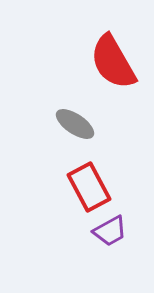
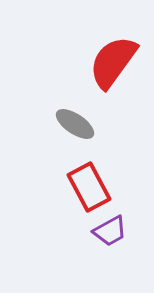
red semicircle: rotated 66 degrees clockwise
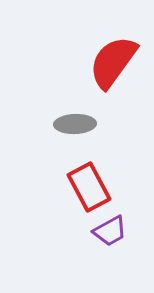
gray ellipse: rotated 36 degrees counterclockwise
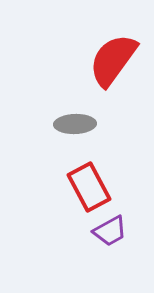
red semicircle: moved 2 px up
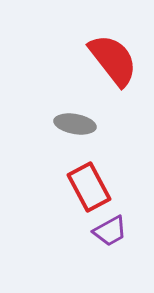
red semicircle: rotated 106 degrees clockwise
gray ellipse: rotated 12 degrees clockwise
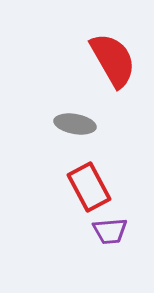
red semicircle: rotated 8 degrees clockwise
purple trapezoid: rotated 24 degrees clockwise
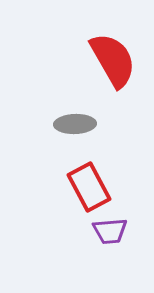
gray ellipse: rotated 12 degrees counterclockwise
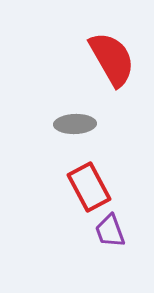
red semicircle: moved 1 px left, 1 px up
purple trapezoid: rotated 75 degrees clockwise
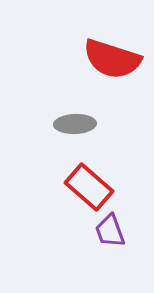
red semicircle: rotated 138 degrees clockwise
red rectangle: rotated 21 degrees counterclockwise
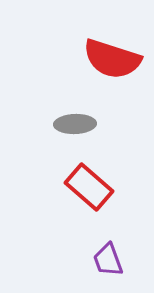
purple trapezoid: moved 2 px left, 29 px down
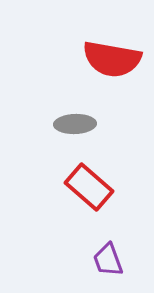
red semicircle: rotated 8 degrees counterclockwise
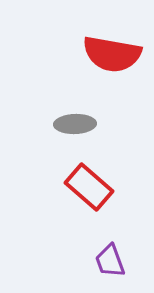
red semicircle: moved 5 px up
purple trapezoid: moved 2 px right, 1 px down
